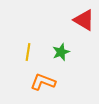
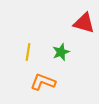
red triangle: moved 3 px down; rotated 15 degrees counterclockwise
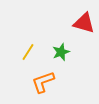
yellow line: rotated 24 degrees clockwise
orange L-shape: rotated 40 degrees counterclockwise
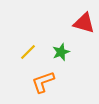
yellow line: rotated 12 degrees clockwise
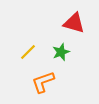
red triangle: moved 10 px left
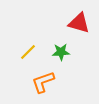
red triangle: moved 5 px right
green star: rotated 18 degrees clockwise
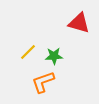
green star: moved 7 px left, 4 px down
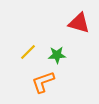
green star: moved 3 px right, 1 px up
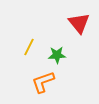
red triangle: rotated 35 degrees clockwise
yellow line: moved 1 px right, 5 px up; rotated 18 degrees counterclockwise
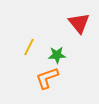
orange L-shape: moved 4 px right, 4 px up
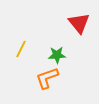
yellow line: moved 8 px left, 2 px down
